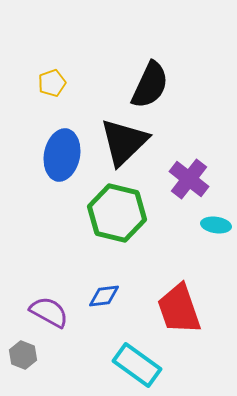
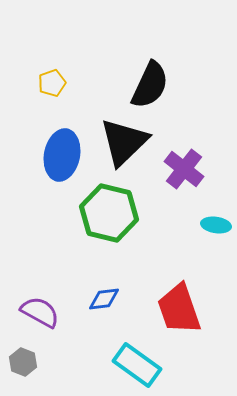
purple cross: moved 5 px left, 10 px up
green hexagon: moved 8 px left
blue diamond: moved 3 px down
purple semicircle: moved 9 px left
gray hexagon: moved 7 px down
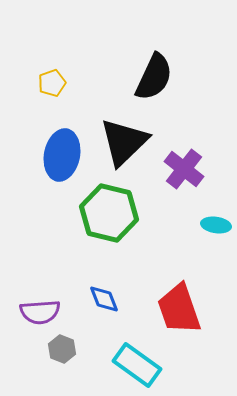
black semicircle: moved 4 px right, 8 px up
blue diamond: rotated 76 degrees clockwise
purple semicircle: rotated 147 degrees clockwise
gray hexagon: moved 39 px right, 13 px up
